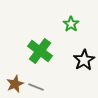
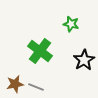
green star: rotated 21 degrees counterclockwise
brown star: rotated 12 degrees clockwise
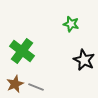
green cross: moved 18 px left
black star: rotated 15 degrees counterclockwise
brown star: rotated 12 degrees counterclockwise
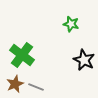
green cross: moved 4 px down
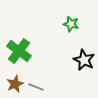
green cross: moved 3 px left, 4 px up
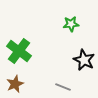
green star: rotated 21 degrees counterclockwise
gray line: moved 27 px right
